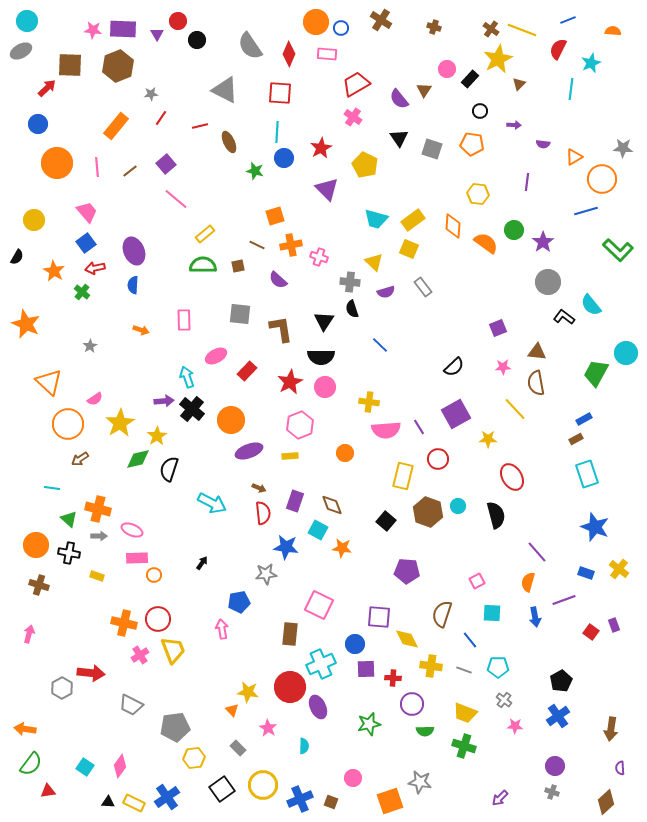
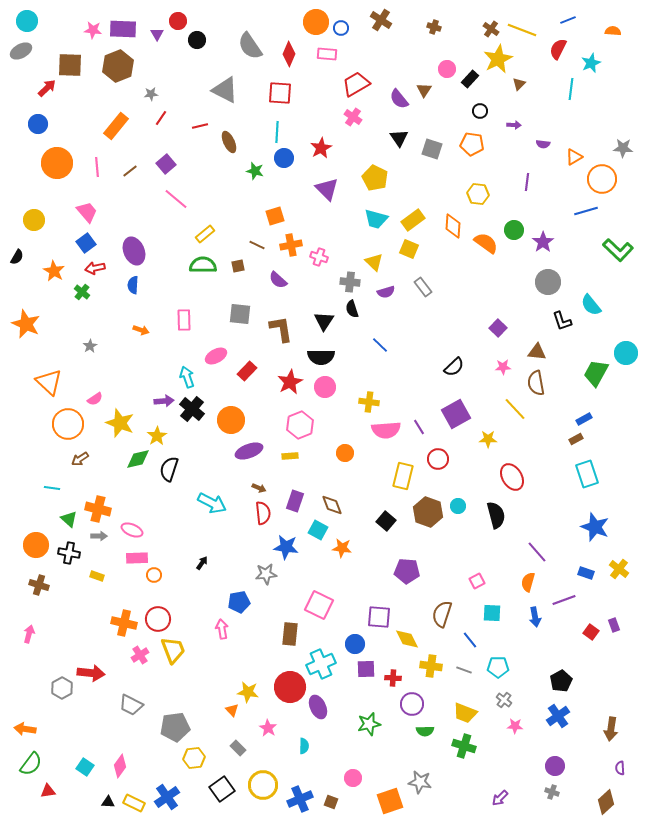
yellow pentagon at (365, 165): moved 10 px right, 13 px down
black L-shape at (564, 317): moved 2 px left, 4 px down; rotated 145 degrees counterclockwise
purple square at (498, 328): rotated 24 degrees counterclockwise
yellow star at (120, 423): rotated 20 degrees counterclockwise
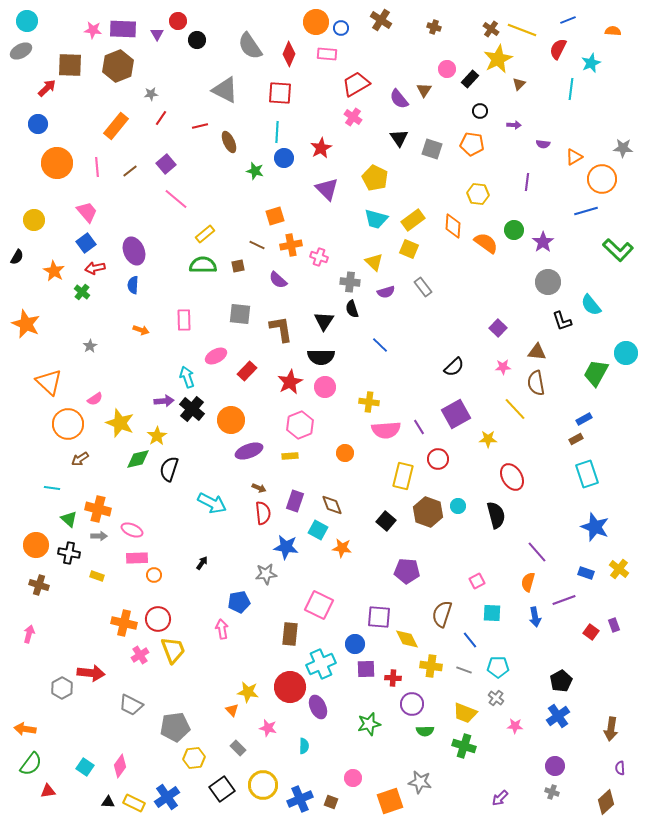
gray cross at (504, 700): moved 8 px left, 2 px up
pink star at (268, 728): rotated 18 degrees counterclockwise
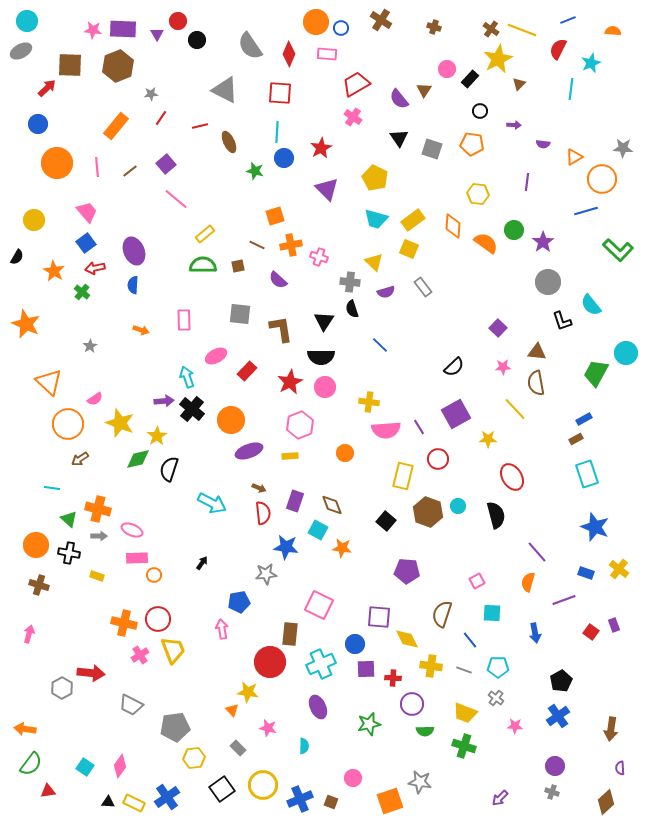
blue arrow at (535, 617): moved 16 px down
red circle at (290, 687): moved 20 px left, 25 px up
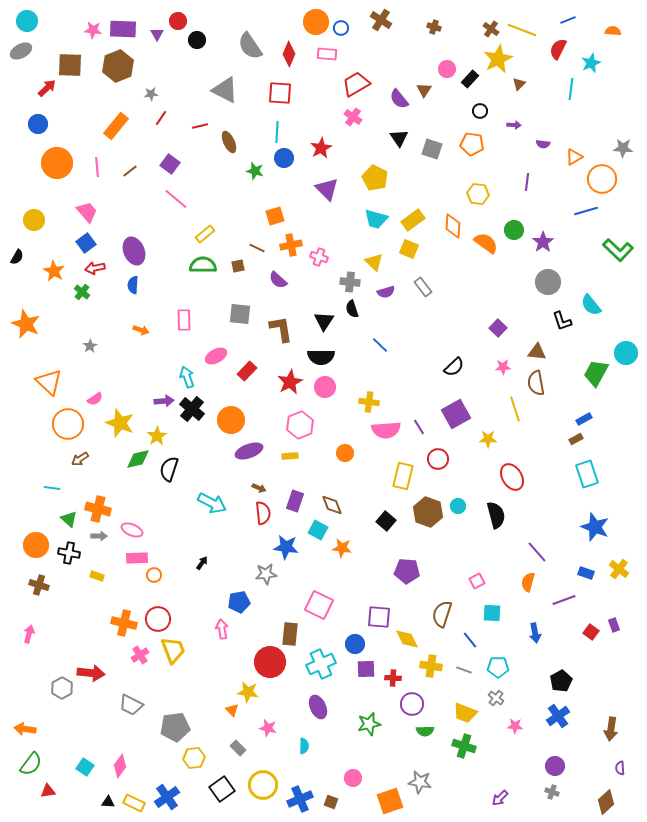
purple square at (166, 164): moved 4 px right; rotated 12 degrees counterclockwise
brown line at (257, 245): moved 3 px down
yellow line at (515, 409): rotated 25 degrees clockwise
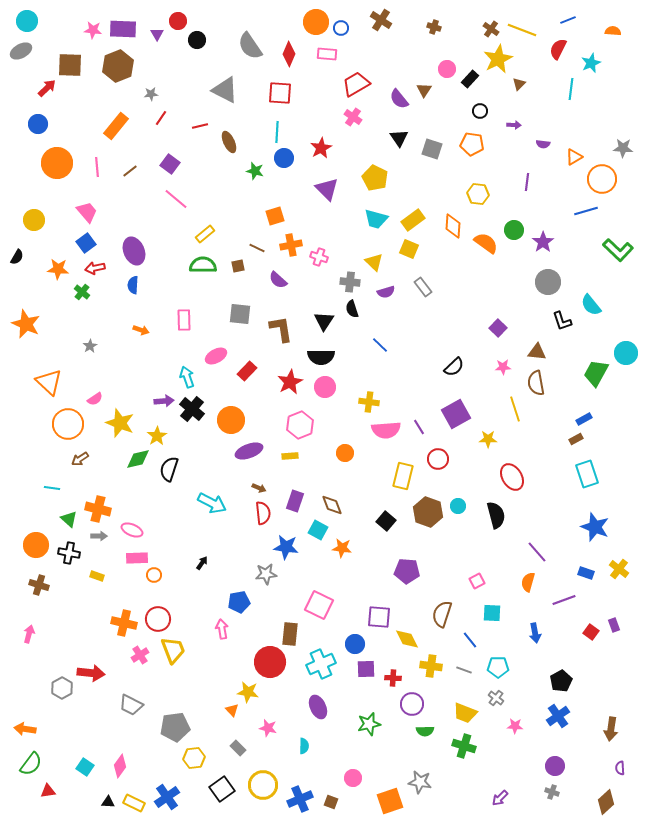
orange star at (54, 271): moved 4 px right, 2 px up; rotated 25 degrees counterclockwise
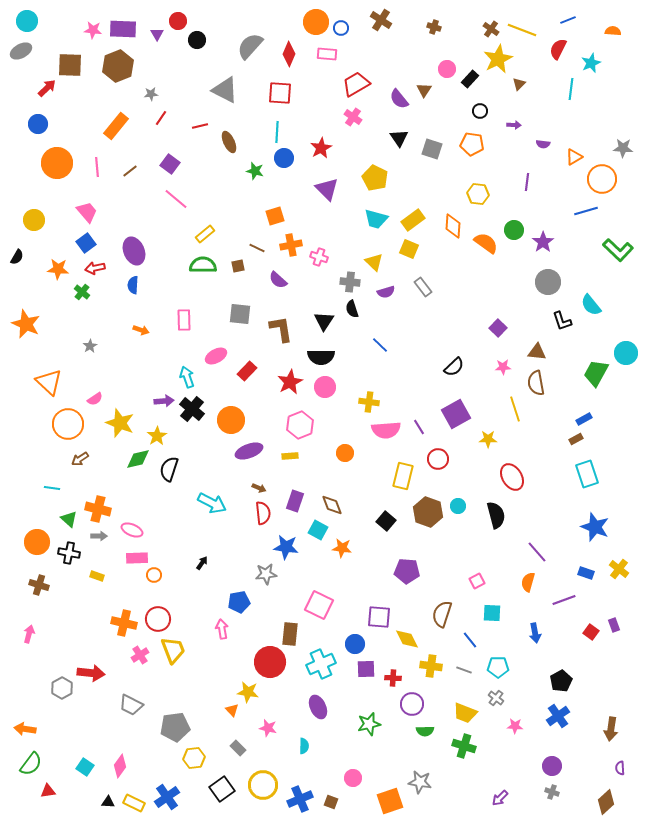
gray semicircle at (250, 46): rotated 76 degrees clockwise
orange circle at (36, 545): moved 1 px right, 3 px up
purple circle at (555, 766): moved 3 px left
